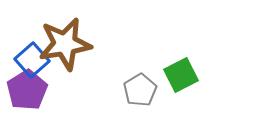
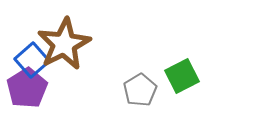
brown star: moved 1 px left; rotated 18 degrees counterclockwise
green square: moved 1 px right, 1 px down
purple pentagon: moved 2 px up
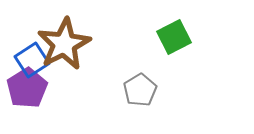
blue square: rotated 8 degrees clockwise
green square: moved 8 px left, 39 px up
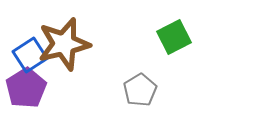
brown star: rotated 14 degrees clockwise
blue square: moved 2 px left, 5 px up
purple pentagon: moved 1 px left
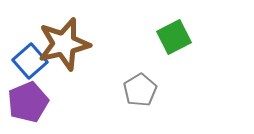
blue square: moved 6 px down; rotated 8 degrees counterclockwise
purple pentagon: moved 2 px right, 14 px down; rotated 9 degrees clockwise
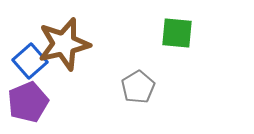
green square: moved 3 px right, 4 px up; rotated 32 degrees clockwise
gray pentagon: moved 2 px left, 3 px up
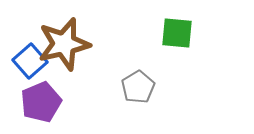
purple pentagon: moved 13 px right
